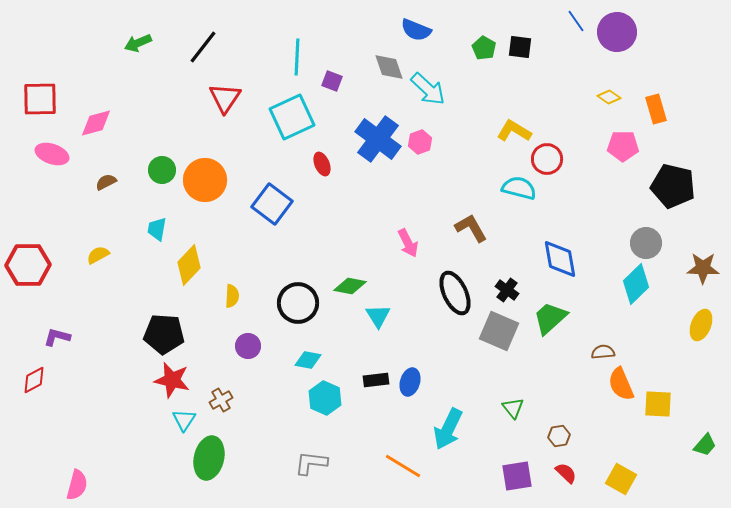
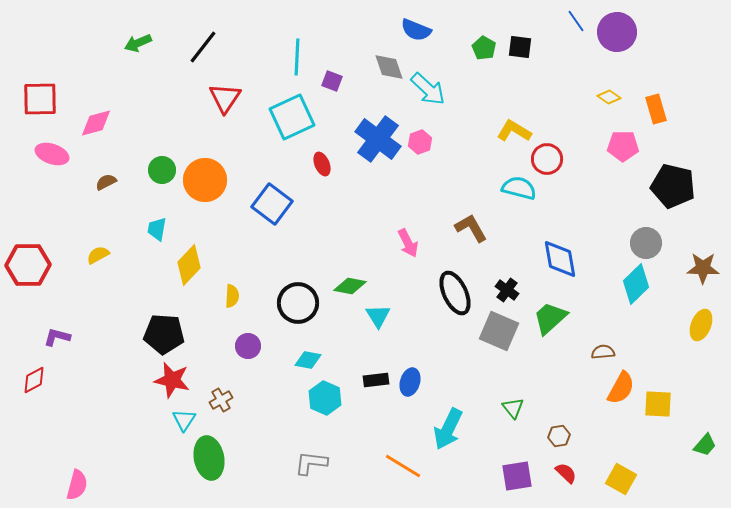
orange semicircle at (621, 384): moved 4 px down; rotated 128 degrees counterclockwise
green ellipse at (209, 458): rotated 24 degrees counterclockwise
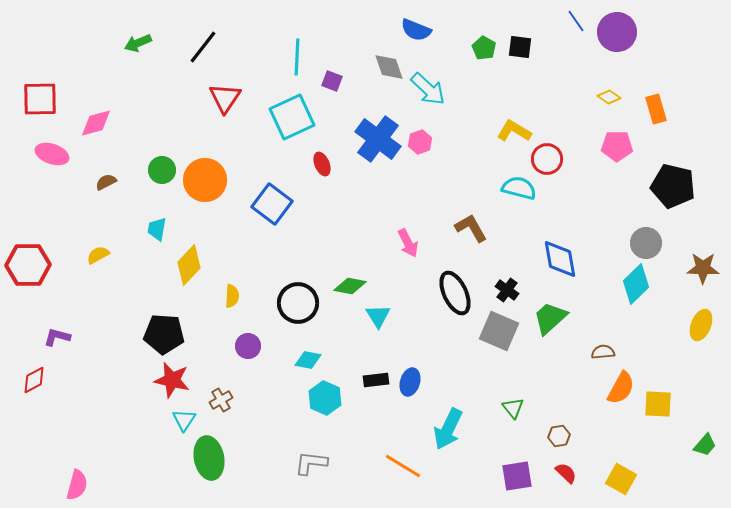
pink pentagon at (623, 146): moved 6 px left
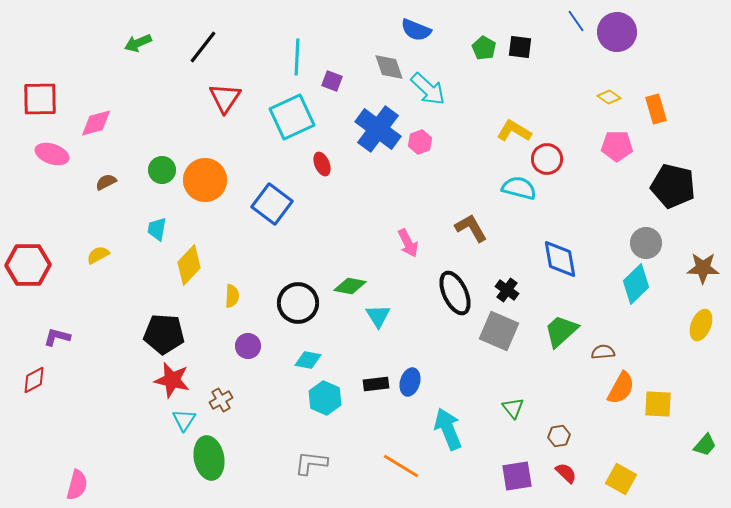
blue cross at (378, 139): moved 10 px up
green trapezoid at (550, 318): moved 11 px right, 13 px down
black rectangle at (376, 380): moved 4 px down
cyan arrow at (448, 429): rotated 132 degrees clockwise
orange line at (403, 466): moved 2 px left
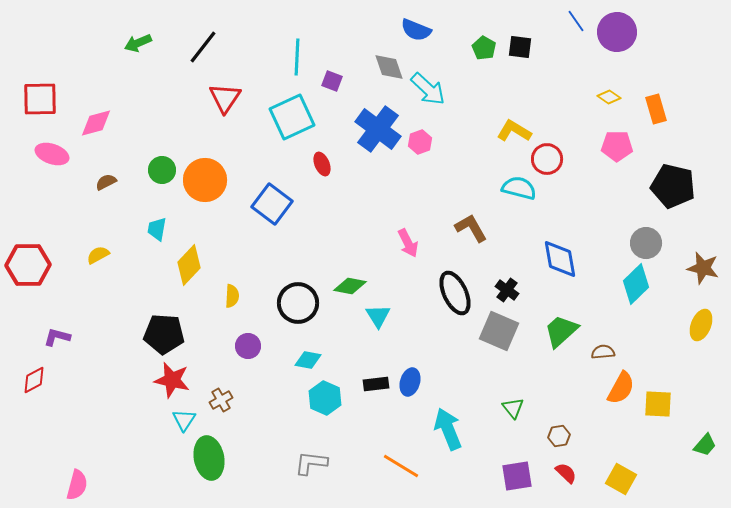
brown star at (703, 268): rotated 12 degrees clockwise
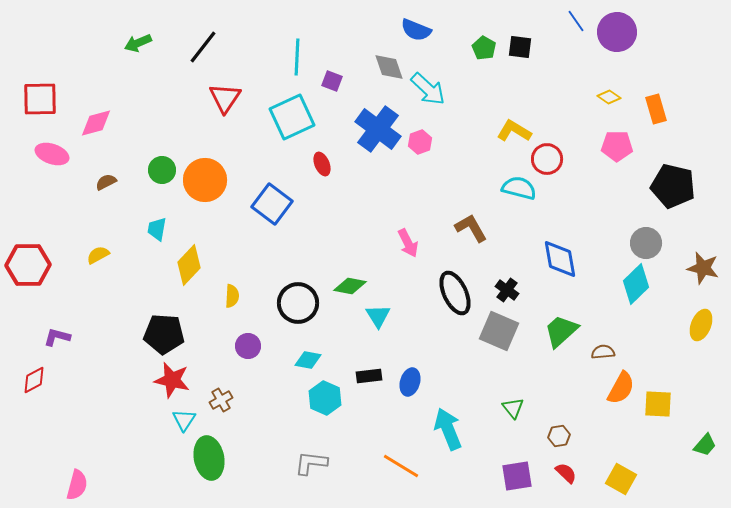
black rectangle at (376, 384): moved 7 px left, 8 px up
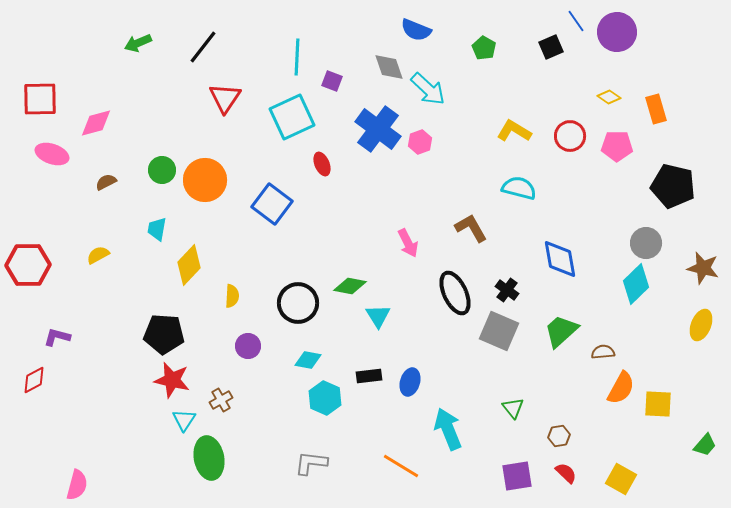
black square at (520, 47): moved 31 px right; rotated 30 degrees counterclockwise
red circle at (547, 159): moved 23 px right, 23 px up
